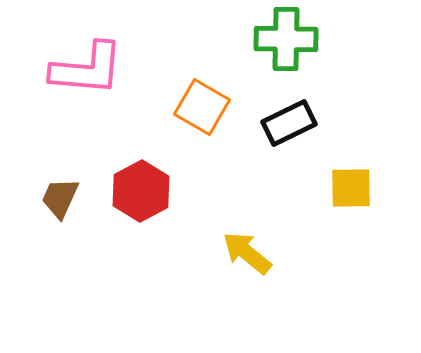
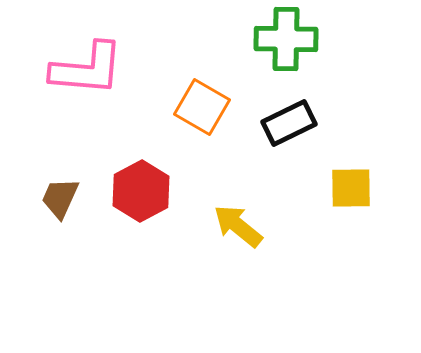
yellow arrow: moved 9 px left, 27 px up
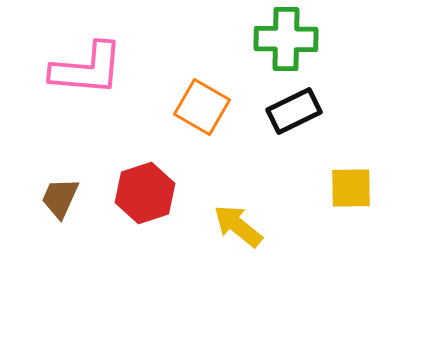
black rectangle: moved 5 px right, 12 px up
red hexagon: moved 4 px right, 2 px down; rotated 10 degrees clockwise
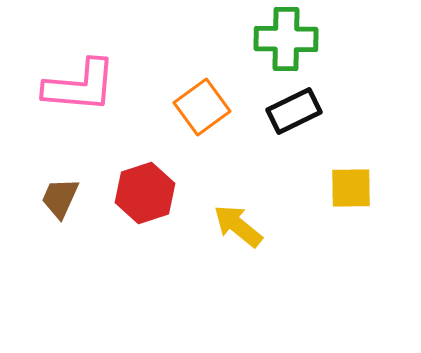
pink L-shape: moved 7 px left, 17 px down
orange square: rotated 24 degrees clockwise
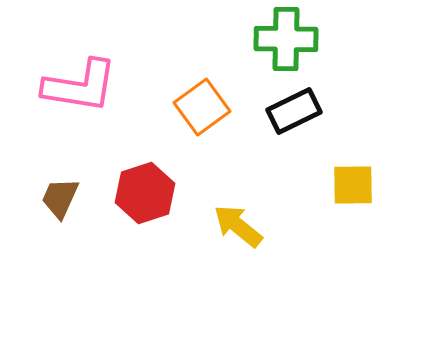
pink L-shape: rotated 4 degrees clockwise
yellow square: moved 2 px right, 3 px up
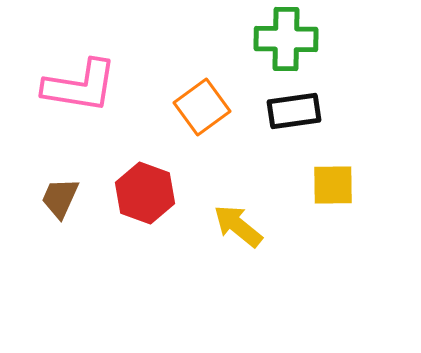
black rectangle: rotated 18 degrees clockwise
yellow square: moved 20 px left
red hexagon: rotated 22 degrees counterclockwise
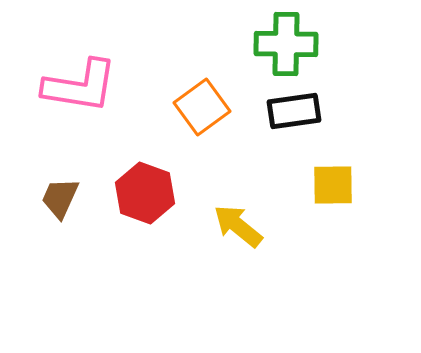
green cross: moved 5 px down
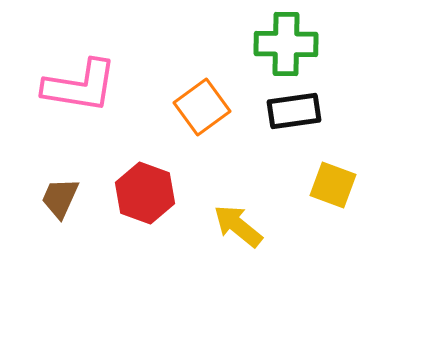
yellow square: rotated 21 degrees clockwise
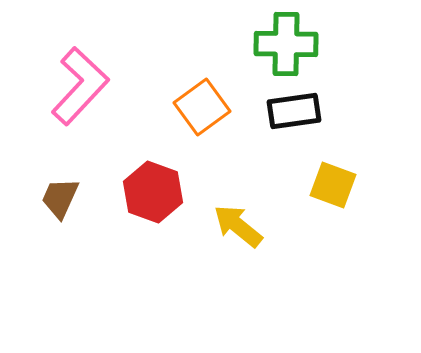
pink L-shape: rotated 56 degrees counterclockwise
red hexagon: moved 8 px right, 1 px up
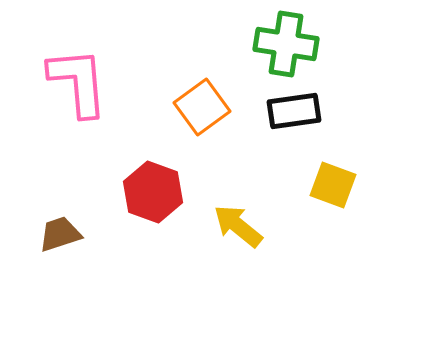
green cross: rotated 8 degrees clockwise
pink L-shape: moved 2 px left, 4 px up; rotated 48 degrees counterclockwise
brown trapezoid: moved 36 px down; rotated 48 degrees clockwise
